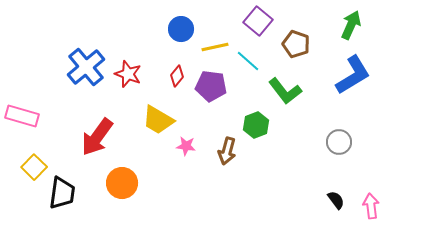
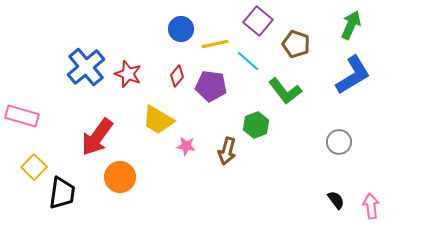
yellow line: moved 3 px up
orange circle: moved 2 px left, 6 px up
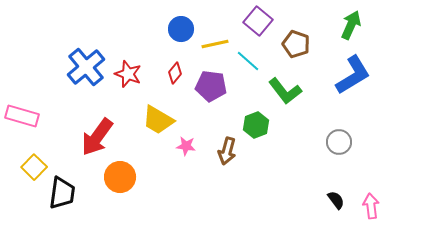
red diamond: moved 2 px left, 3 px up
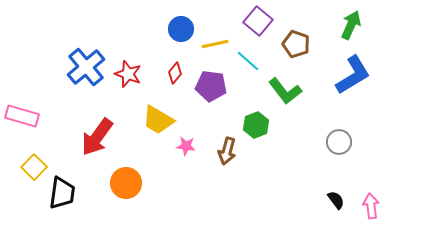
orange circle: moved 6 px right, 6 px down
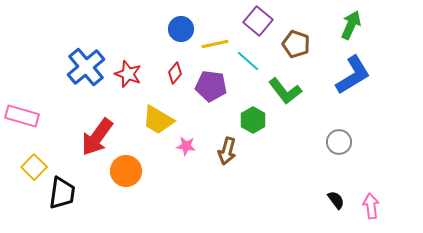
green hexagon: moved 3 px left, 5 px up; rotated 10 degrees counterclockwise
orange circle: moved 12 px up
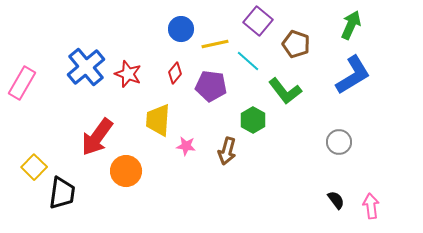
pink rectangle: moved 33 px up; rotated 76 degrees counterclockwise
yellow trapezoid: rotated 64 degrees clockwise
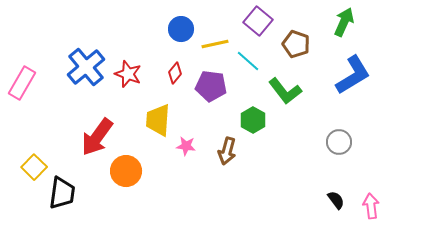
green arrow: moved 7 px left, 3 px up
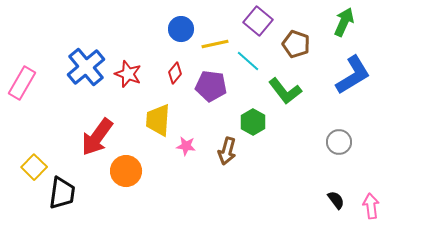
green hexagon: moved 2 px down
